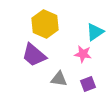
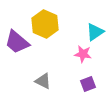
purple trapezoid: moved 17 px left, 13 px up
gray triangle: moved 16 px left, 2 px down; rotated 18 degrees clockwise
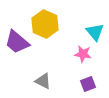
cyan triangle: rotated 36 degrees counterclockwise
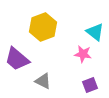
yellow hexagon: moved 2 px left, 3 px down; rotated 16 degrees clockwise
cyan triangle: rotated 12 degrees counterclockwise
purple trapezoid: moved 17 px down
purple square: moved 2 px right, 1 px down
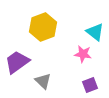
purple trapezoid: moved 3 px down; rotated 104 degrees clockwise
gray triangle: rotated 18 degrees clockwise
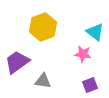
gray triangle: rotated 36 degrees counterclockwise
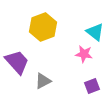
pink star: moved 1 px right
purple trapezoid: rotated 84 degrees clockwise
gray triangle: rotated 36 degrees counterclockwise
purple square: moved 2 px right, 1 px down
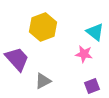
purple trapezoid: moved 3 px up
